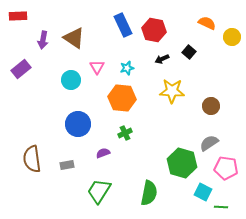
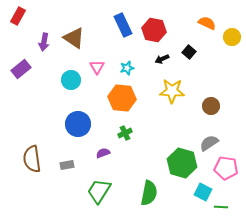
red rectangle: rotated 60 degrees counterclockwise
purple arrow: moved 1 px right, 2 px down
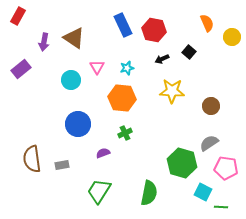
orange semicircle: rotated 42 degrees clockwise
gray rectangle: moved 5 px left
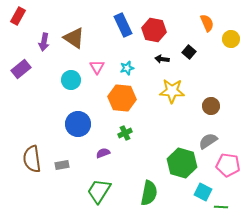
yellow circle: moved 1 px left, 2 px down
black arrow: rotated 32 degrees clockwise
gray semicircle: moved 1 px left, 2 px up
pink pentagon: moved 2 px right, 3 px up
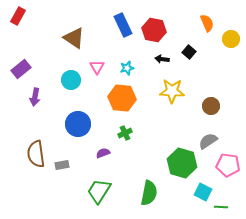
purple arrow: moved 9 px left, 55 px down
brown semicircle: moved 4 px right, 5 px up
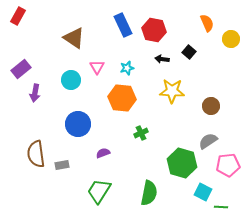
purple arrow: moved 4 px up
green cross: moved 16 px right
pink pentagon: rotated 15 degrees counterclockwise
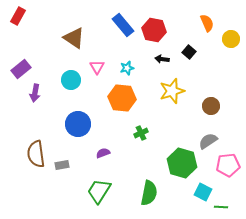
blue rectangle: rotated 15 degrees counterclockwise
yellow star: rotated 20 degrees counterclockwise
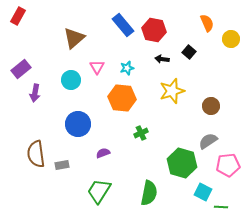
brown triangle: rotated 45 degrees clockwise
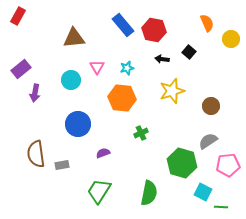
brown triangle: rotated 35 degrees clockwise
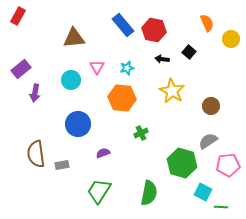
yellow star: rotated 25 degrees counterclockwise
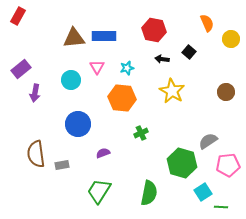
blue rectangle: moved 19 px left, 11 px down; rotated 50 degrees counterclockwise
brown circle: moved 15 px right, 14 px up
cyan square: rotated 30 degrees clockwise
